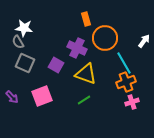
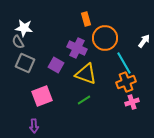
purple arrow: moved 22 px right, 29 px down; rotated 40 degrees clockwise
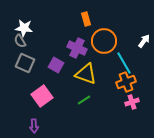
orange circle: moved 1 px left, 3 px down
gray semicircle: moved 2 px right, 1 px up
pink square: rotated 15 degrees counterclockwise
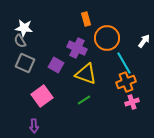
orange circle: moved 3 px right, 3 px up
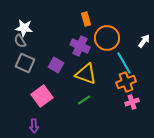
purple cross: moved 3 px right, 2 px up
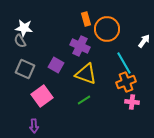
orange circle: moved 9 px up
gray square: moved 6 px down
pink cross: rotated 24 degrees clockwise
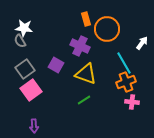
white arrow: moved 2 px left, 2 px down
gray square: rotated 30 degrees clockwise
pink square: moved 11 px left, 6 px up
